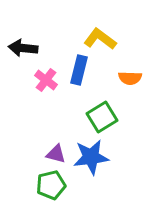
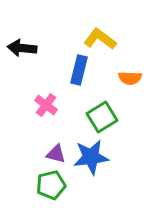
black arrow: moved 1 px left
pink cross: moved 25 px down
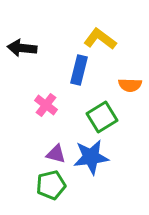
orange semicircle: moved 7 px down
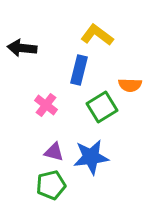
yellow L-shape: moved 3 px left, 4 px up
green square: moved 10 px up
purple triangle: moved 2 px left, 2 px up
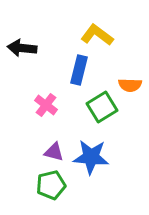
blue star: rotated 12 degrees clockwise
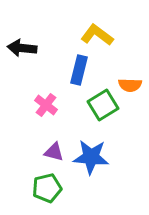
green square: moved 1 px right, 2 px up
green pentagon: moved 4 px left, 3 px down
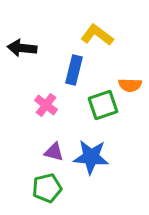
blue rectangle: moved 5 px left
green square: rotated 12 degrees clockwise
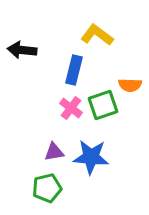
black arrow: moved 2 px down
pink cross: moved 25 px right, 3 px down
purple triangle: rotated 25 degrees counterclockwise
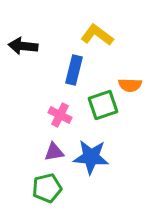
black arrow: moved 1 px right, 4 px up
pink cross: moved 11 px left, 7 px down; rotated 10 degrees counterclockwise
